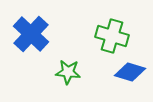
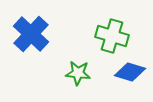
green star: moved 10 px right, 1 px down
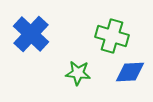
blue diamond: rotated 20 degrees counterclockwise
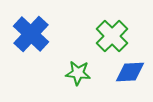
green cross: rotated 28 degrees clockwise
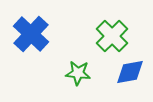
blue diamond: rotated 8 degrees counterclockwise
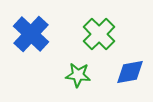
green cross: moved 13 px left, 2 px up
green star: moved 2 px down
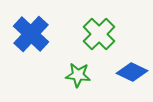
blue diamond: moved 2 px right; rotated 36 degrees clockwise
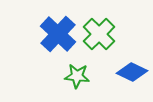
blue cross: moved 27 px right
green star: moved 1 px left, 1 px down
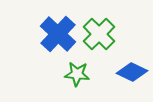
green star: moved 2 px up
